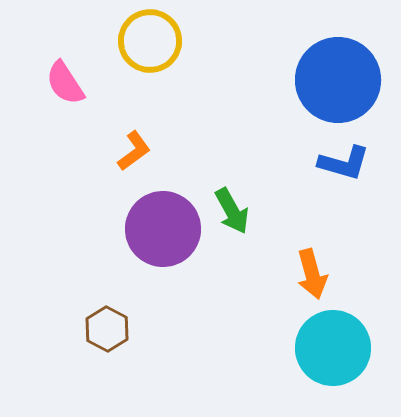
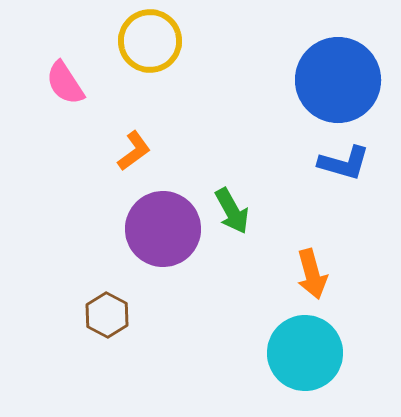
brown hexagon: moved 14 px up
cyan circle: moved 28 px left, 5 px down
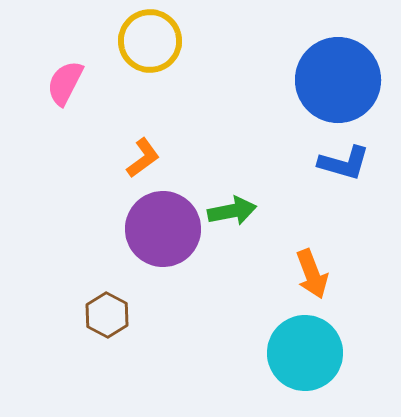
pink semicircle: rotated 60 degrees clockwise
orange L-shape: moved 9 px right, 7 px down
green arrow: rotated 72 degrees counterclockwise
orange arrow: rotated 6 degrees counterclockwise
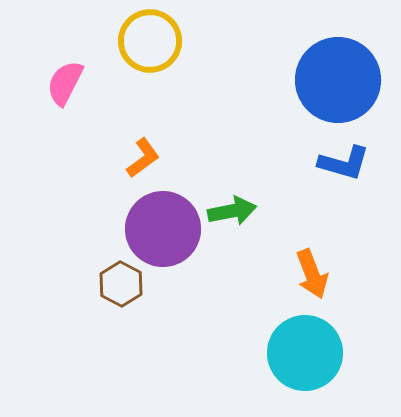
brown hexagon: moved 14 px right, 31 px up
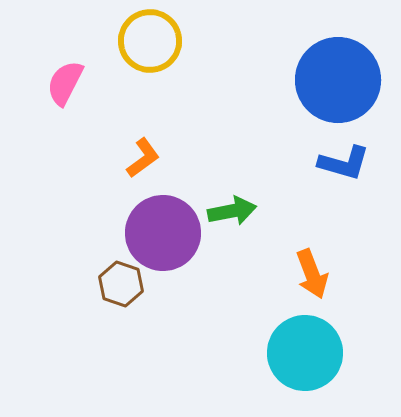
purple circle: moved 4 px down
brown hexagon: rotated 9 degrees counterclockwise
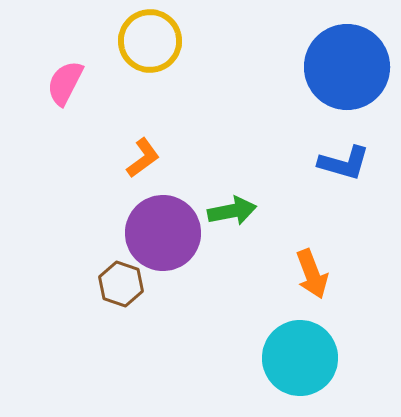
blue circle: moved 9 px right, 13 px up
cyan circle: moved 5 px left, 5 px down
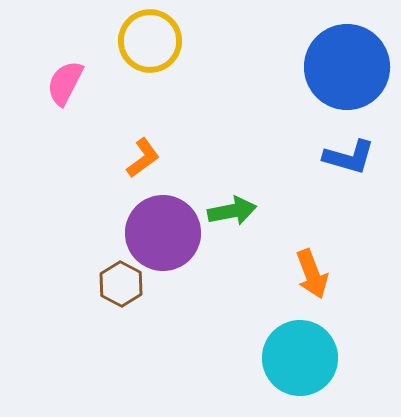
blue L-shape: moved 5 px right, 6 px up
brown hexagon: rotated 9 degrees clockwise
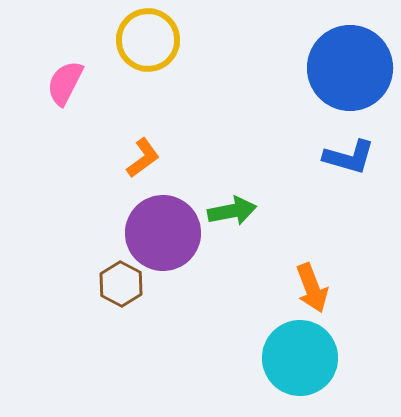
yellow circle: moved 2 px left, 1 px up
blue circle: moved 3 px right, 1 px down
orange arrow: moved 14 px down
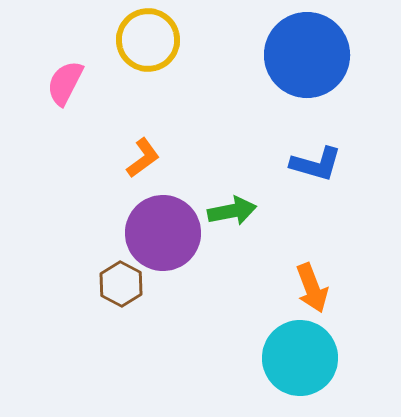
blue circle: moved 43 px left, 13 px up
blue L-shape: moved 33 px left, 7 px down
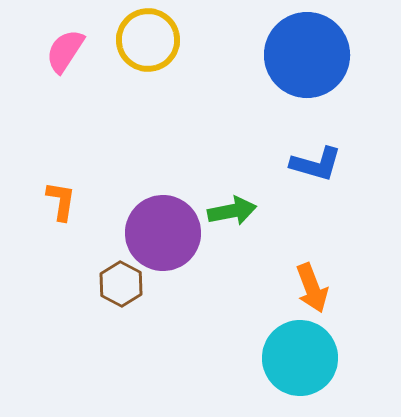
pink semicircle: moved 32 px up; rotated 6 degrees clockwise
orange L-shape: moved 82 px left, 43 px down; rotated 45 degrees counterclockwise
